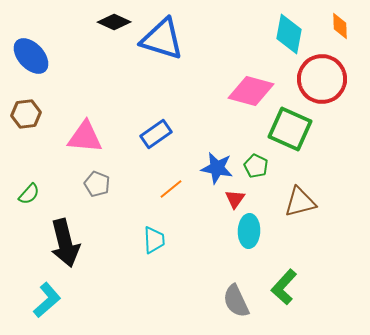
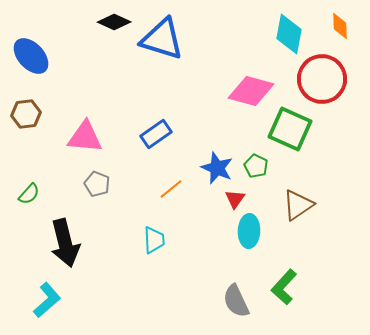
blue star: rotated 12 degrees clockwise
brown triangle: moved 2 px left, 3 px down; rotated 20 degrees counterclockwise
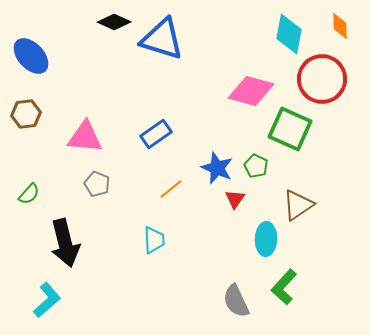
cyan ellipse: moved 17 px right, 8 px down
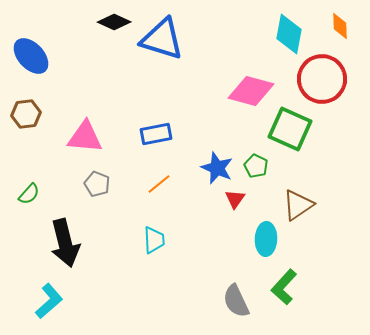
blue rectangle: rotated 24 degrees clockwise
orange line: moved 12 px left, 5 px up
cyan L-shape: moved 2 px right, 1 px down
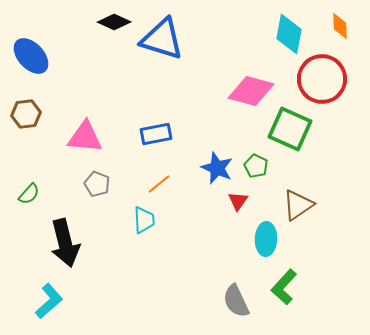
red triangle: moved 3 px right, 2 px down
cyan trapezoid: moved 10 px left, 20 px up
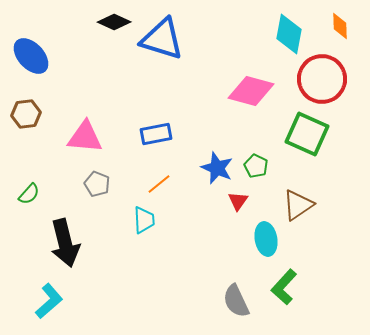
green square: moved 17 px right, 5 px down
cyan ellipse: rotated 12 degrees counterclockwise
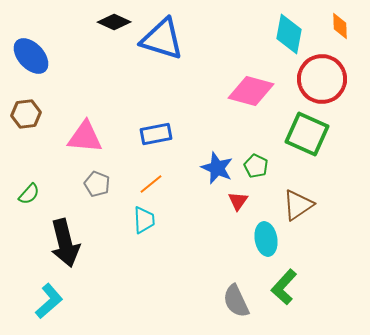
orange line: moved 8 px left
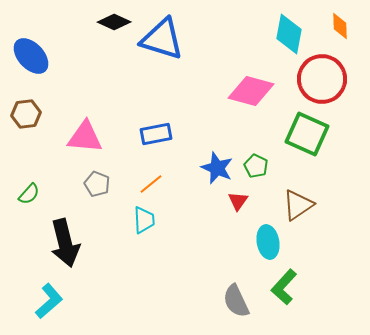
cyan ellipse: moved 2 px right, 3 px down
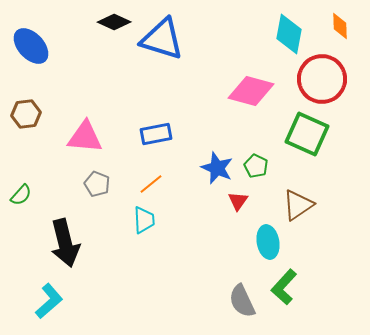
blue ellipse: moved 10 px up
green semicircle: moved 8 px left, 1 px down
gray semicircle: moved 6 px right
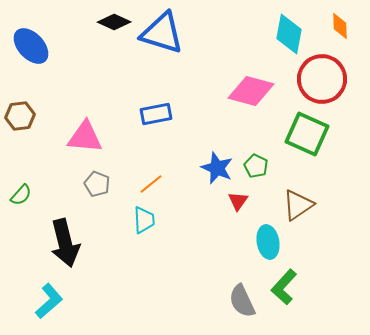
blue triangle: moved 6 px up
brown hexagon: moved 6 px left, 2 px down
blue rectangle: moved 20 px up
